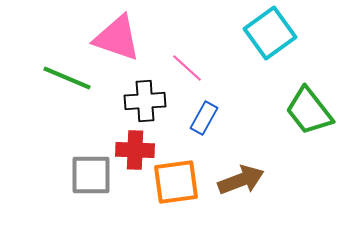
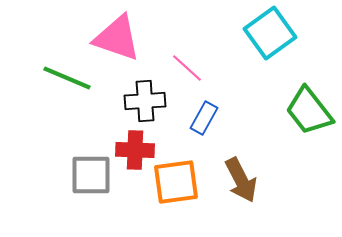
brown arrow: rotated 84 degrees clockwise
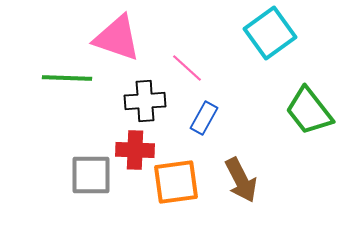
green line: rotated 21 degrees counterclockwise
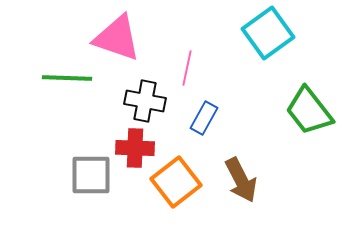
cyan square: moved 2 px left
pink line: rotated 60 degrees clockwise
black cross: rotated 15 degrees clockwise
red cross: moved 2 px up
orange square: rotated 30 degrees counterclockwise
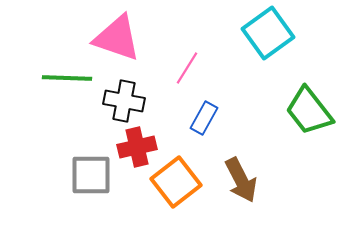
pink line: rotated 20 degrees clockwise
black cross: moved 21 px left
red cross: moved 2 px right, 1 px up; rotated 15 degrees counterclockwise
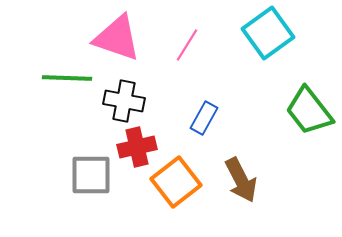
pink line: moved 23 px up
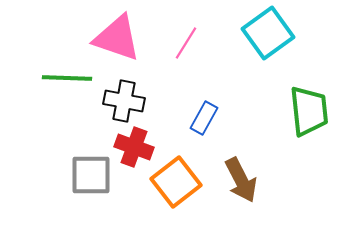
pink line: moved 1 px left, 2 px up
green trapezoid: rotated 148 degrees counterclockwise
red cross: moved 3 px left; rotated 33 degrees clockwise
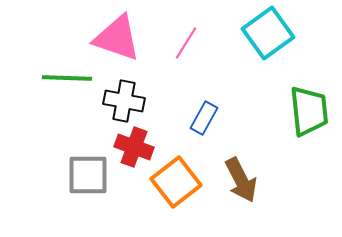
gray square: moved 3 px left
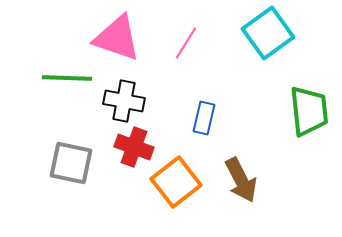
blue rectangle: rotated 16 degrees counterclockwise
gray square: moved 17 px left, 12 px up; rotated 12 degrees clockwise
